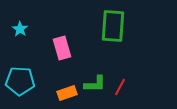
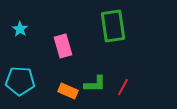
green rectangle: rotated 12 degrees counterclockwise
pink rectangle: moved 1 px right, 2 px up
red line: moved 3 px right
orange rectangle: moved 1 px right, 2 px up; rotated 42 degrees clockwise
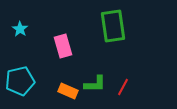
cyan pentagon: rotated 16 degrees counterclockwise
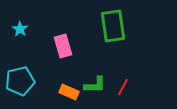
green L-shape: moved 1 px down
orange rectangle: moved 1 px right, 1 px down
